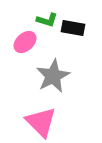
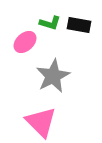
green L-shape: moved 3 px right, 3 px down
black rectangle: moved 6 px right, 3 px up
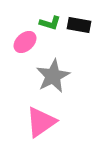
pink triangle: rotated 40 degrees clockwise
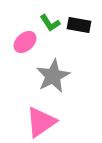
green L-shape: rotated 40 degrees clockwise
